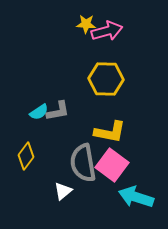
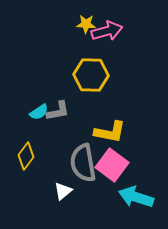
yellow hexagon: moved 15 px left, 4 px up
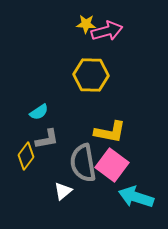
gray L-shape: moved 11 px left, 28 px down
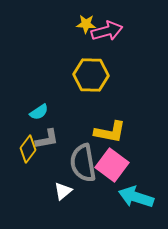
yellow diamond: moved 2 px right, 7 px up
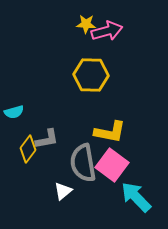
cyan semicircle: moved 25 px left; rotated 18 degrees clockwise
cyan arrow: rotated 28 degrees clockwise
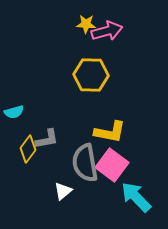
gray semicircle: moved 2 px right
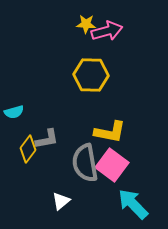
white triangle: moved 2 px left, 10 px down
cyan arrow: moved 3 px left, 7 px down
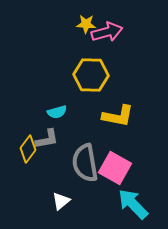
pink arrow: moved 1 px down
cyan semicircle: moved 43 px right
yellow L-shape: moved 8 px right, 16 px up
pink square: moved 3 px right, 3 px down; rotated 8 degrees counterclockwise
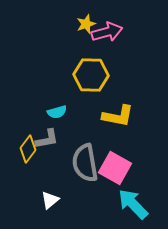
yellow star: rotated 24 degrees counterclockwise
white triangle: moved 11 px left, 1 px up
